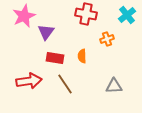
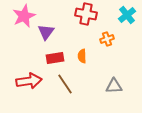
red rectangle: rotated 18 degrees counterclockwise
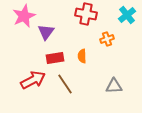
red arrow: moved 4 px right, 1 px up; rotated 20 degrees counterclockwise
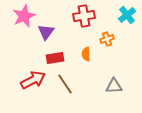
red cross: moved 2 px left, 2 px down; rotated 20 degrees counterclockwise
orange semicircle: moved 4 px right, 2 px up
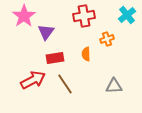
pink star: rotated 10 degrees counterclockwise
